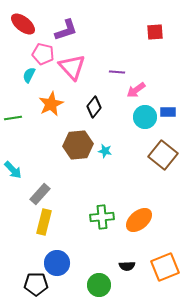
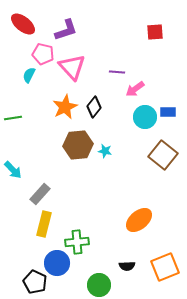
pink arrow: moved 1 px left, 1 px up
orange star: moved 14 px right, 3 px down
green cross: moved 25 px left, 25 px down
yellow rectangle: moved 2 px down
black pentagon: moved 1 px left, 2 px up; rotated 25 degrees clockwise
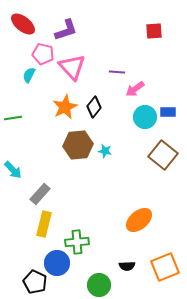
red square: moved 1 px left, 1 px up
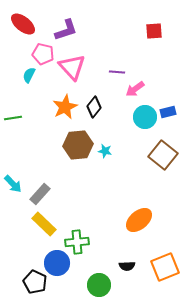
blue rectangle: rotated 14 degrees counterclockwise
cyan arrow: moved 14 px down
yellow rectangle: rotated 60 degrees counterclockwise
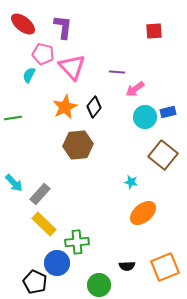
purple L-shape: moved 3 px left, 3 px up; rotated 65 degrees counterclockwise
cyan star: moved 26 px right, 31 px down
cyan arrow: moved 1 px right, 1 px up
orange ellipse: moved 4 px right, 7 px up
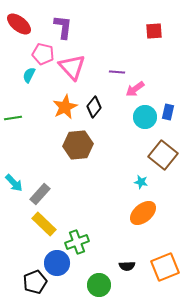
red ellipse: moved 4 px left
blue rectangle: rotated 63 degrees counterclockwise
cyan star: moved 10 px right
green cross: rotated 15 degrees counterclockwise
black pentagon: rotated 25 degrees clockwise
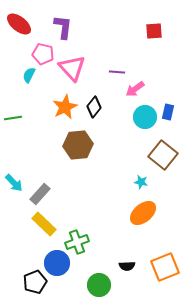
pink triangle: moved 1 px down
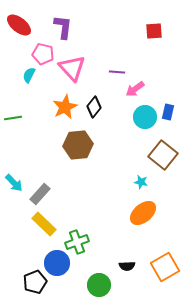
red ellipse: moved 1 px down
orange square: rotated 8 degrees counterclockwise
